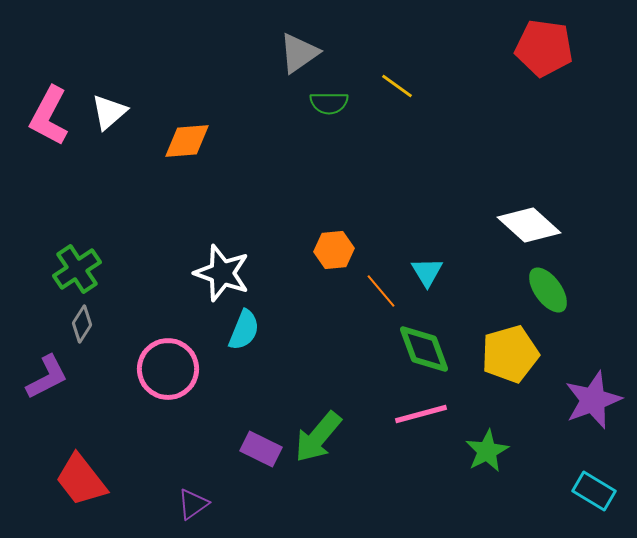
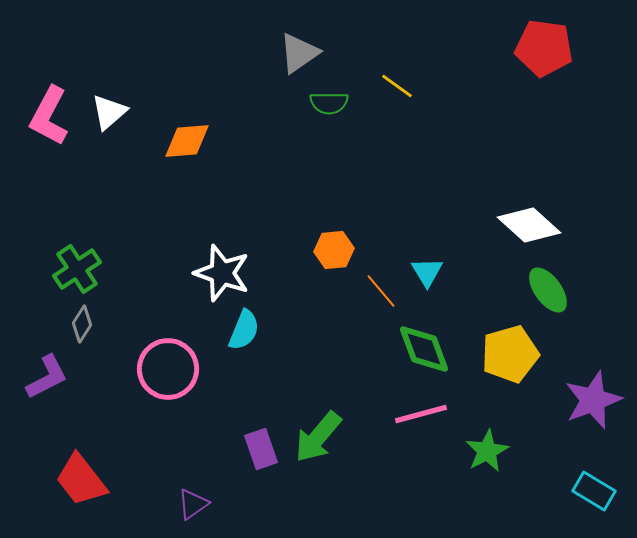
purple rectangle: rotated 45 degrees clockwise
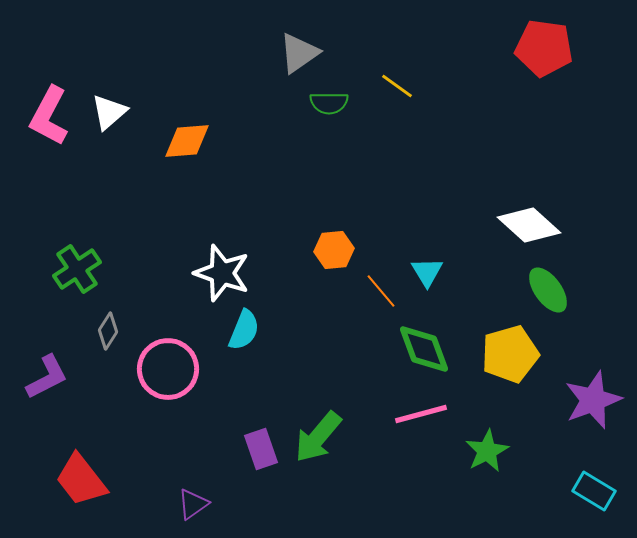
gray diamond: moved 26 px right, 7 px down
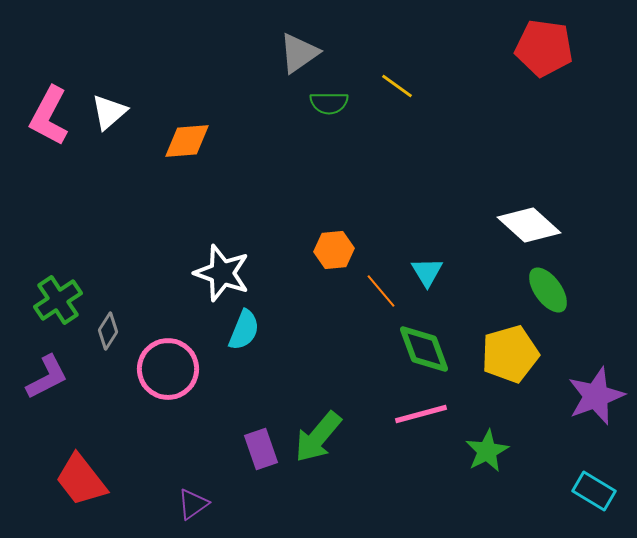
green cross: moved 19 px left, 31 px down
purple star: moved 3 px right, 4 px up
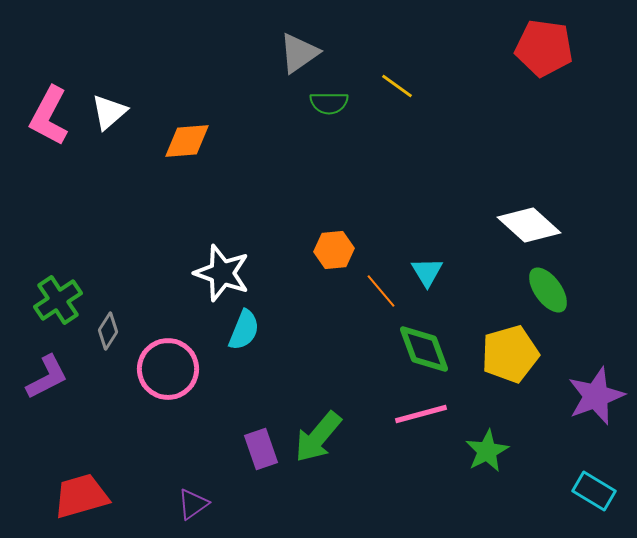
red trapezoid: moved 16 px down; rotated 112 degrees clockwise
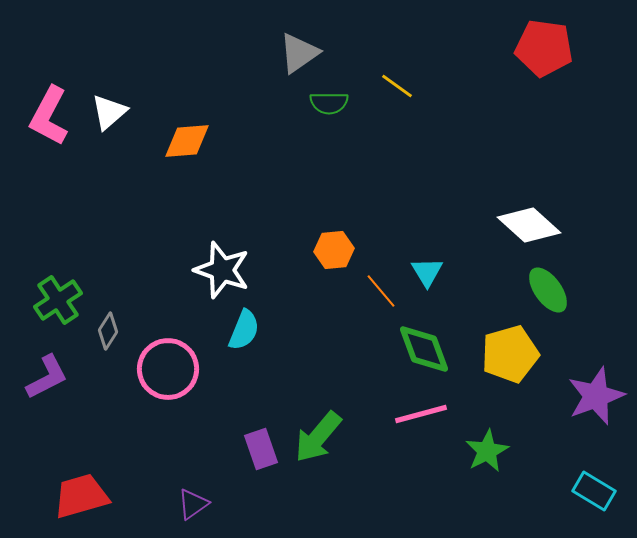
white star: moved 3 px up
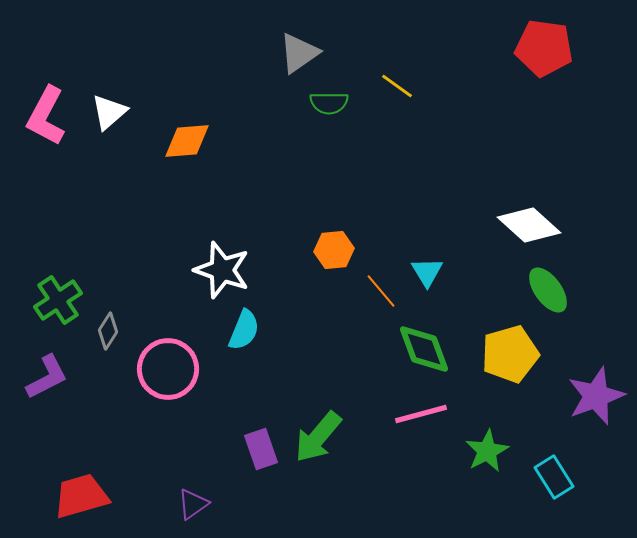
pink L-shape: moved 3 px left
cyan rectangle: moved 40 px left, 14 px up; rotated 27 degrees clockwise
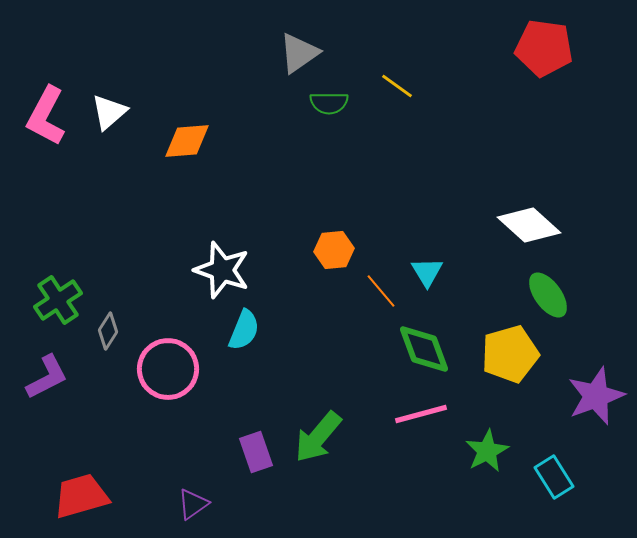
green ellipse: moved 5 px down
purple rectangle: moved 5 px left, 3 px down
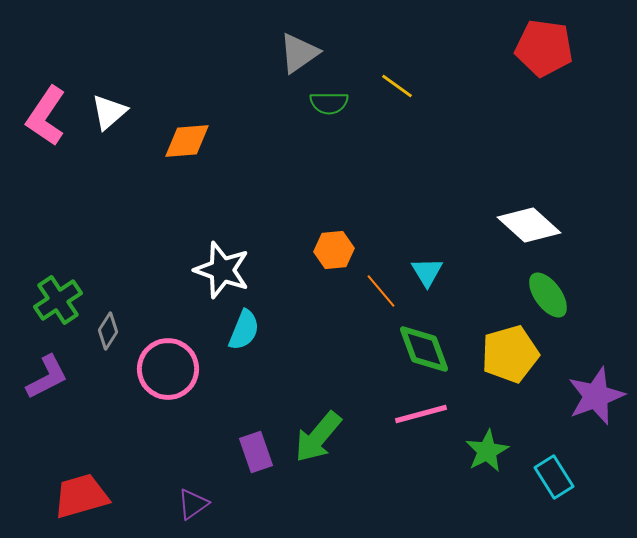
pink L-shape: rotated 6 degrees clockwise
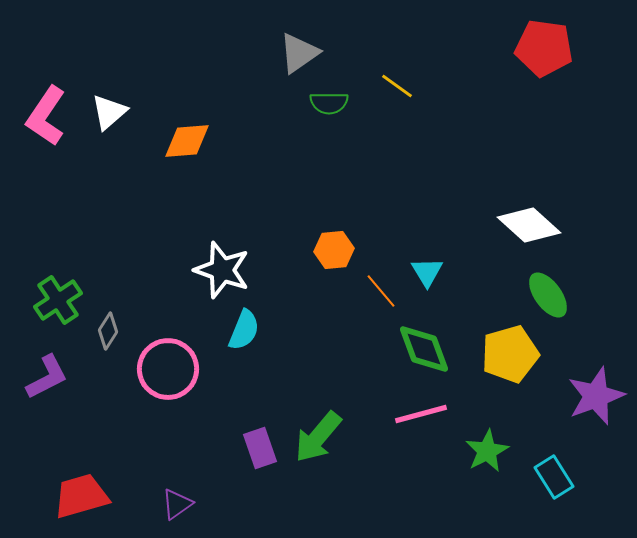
purple rectangle: moved 4 px right, 4 px up
purple triangle: moved 16 px left
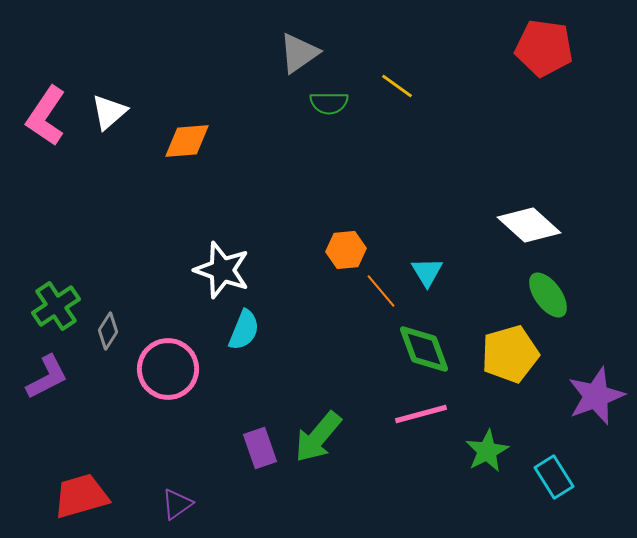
orange hexagon: moved 12 px right
green cross: moved 2 px left, 6 px down
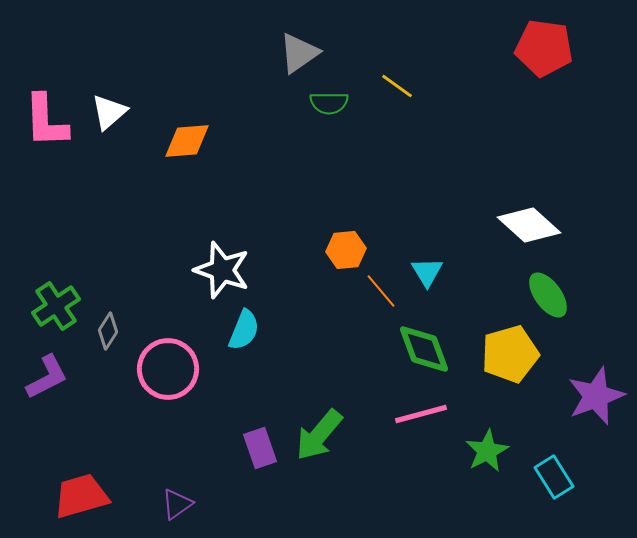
pink L-shape: moved 5 px down; rotated 36 degrees counterclockwise
green arrow: moved 1 px right, 2 px up
